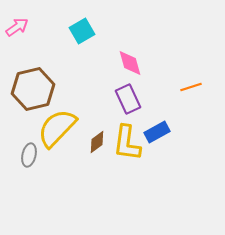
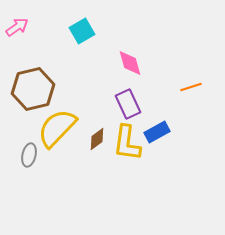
purple rectangle: moved 5 px down
brown diamond: moved 3 px up
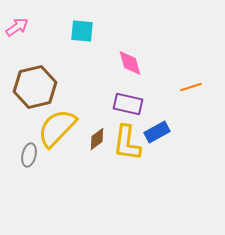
cyan square: rotated 35 degrees clockwise
brown hexagon: moved 2 px right, 2 px up
purple rectangle: rotated 52 degrees counterclockwise
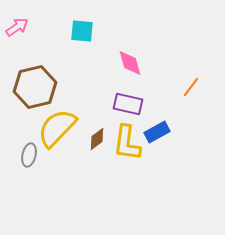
orange line: rotated 35 degrees counterclockwise
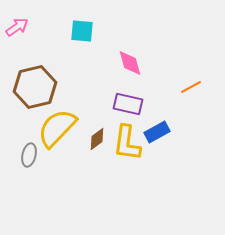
orange line: rotated 25 degrees clockwise
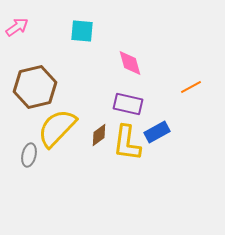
brown diamond: moved 2 px right, 4 px up
